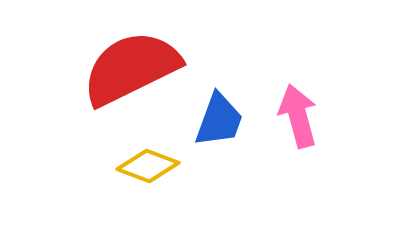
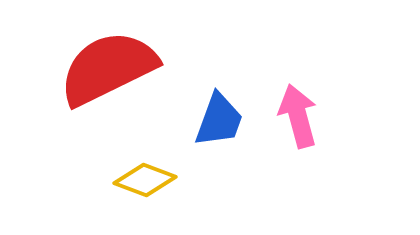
red semicircle: moved 23 px left
yellow diamond: moved 3 px left, 14 px down
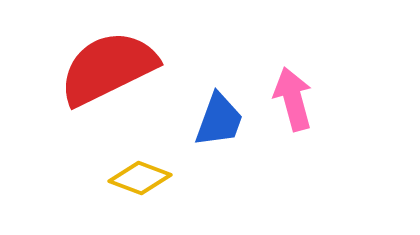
pink arrow: moved 5 px left, 17 px up
yellow diamond: moved 5 px left, 2 px up
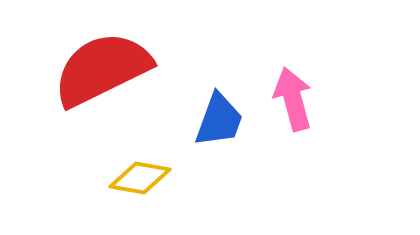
red semicircle: moved 6 px left, 1 px down
yellow diamond: rotated 10 degrees counterclockwise
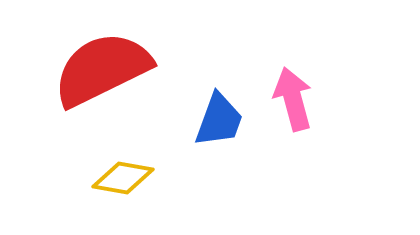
yellow diamond: moved 17 px left
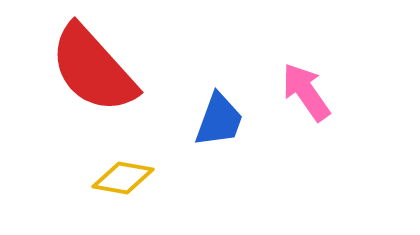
red semicircle: moved 9 px left; rotated 106 degrees counterclockwise
pink arrow: moved 13 px right, 7 px up; rotated 20 degrees counterclockwise
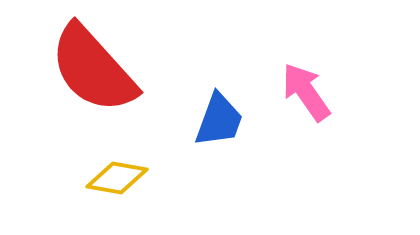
yellow diamond: moved 6 px left
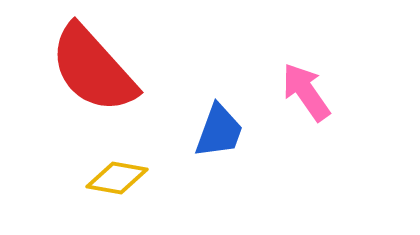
blue trapezoid: moved 11 px down
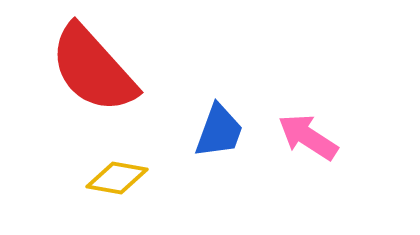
pink arrow: moved 2 px right, 45 px down; rotated 22 degrees counterclockwise
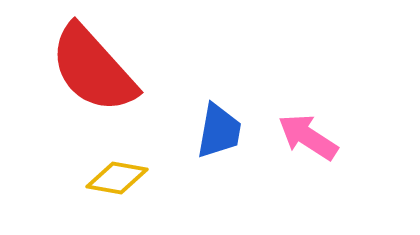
blue trapezoid: rotated 10 degrees counterclockwise
